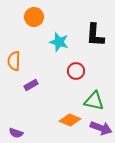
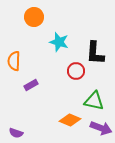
black L-shape: moved 18 px down
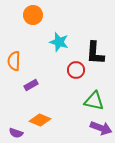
orange circle: moved 1 px left, 2 px up
red circle: moved 1 px up
orange diamond: moved 30 px left
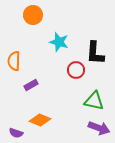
purple arrow: moved 2 px left
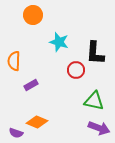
orange diamond: moved 3 px left, 2 px down
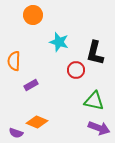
black L-shape: rotated 10 degrees clockwise
